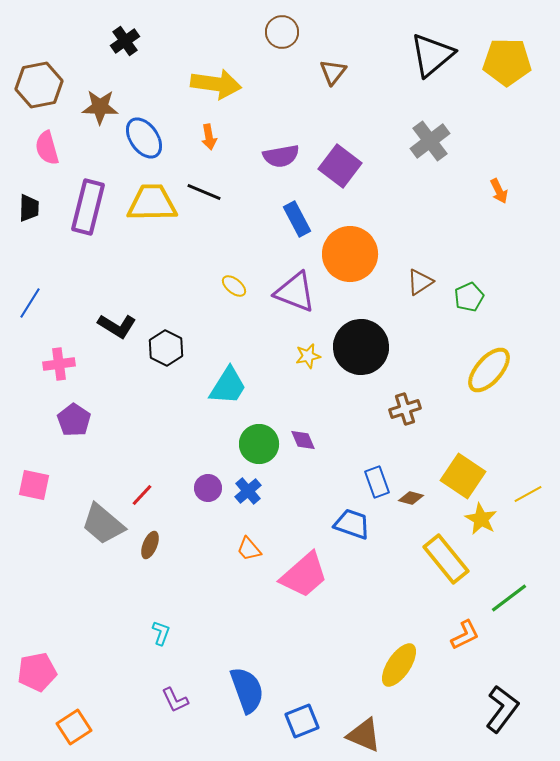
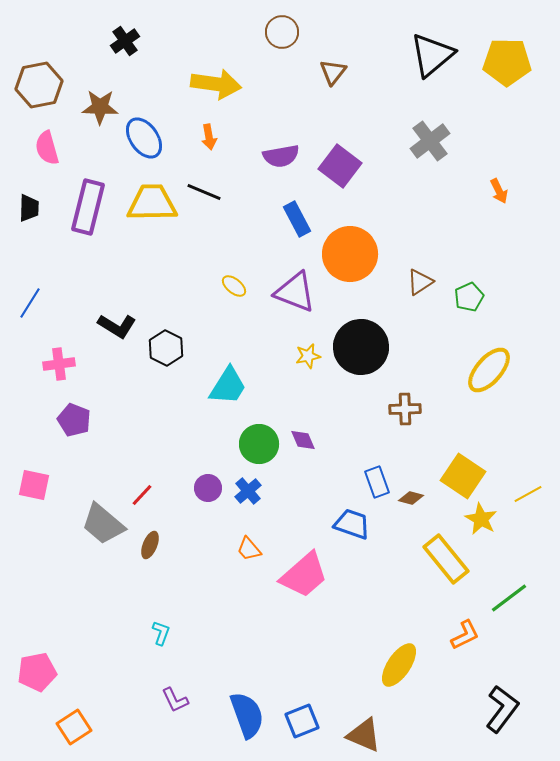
brown cross at (405, 409): rotated 16 degrees clockwise
purple pentagon at (74, 420): rotated 12 degrees counterclockwise
blue semicircle at (247, 690): moved 25 px down
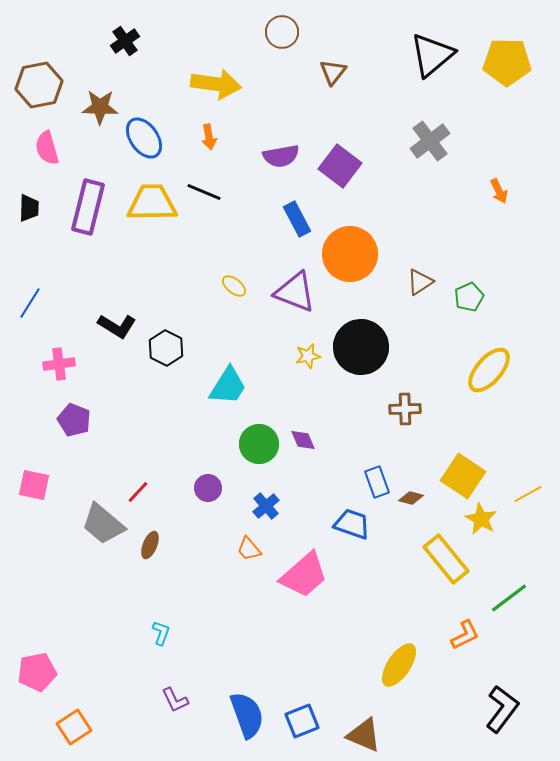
blue cross at (248, 491): moved 18 px right, 15 px down
red line at (142, 495): moved 4 px left, 3 px up
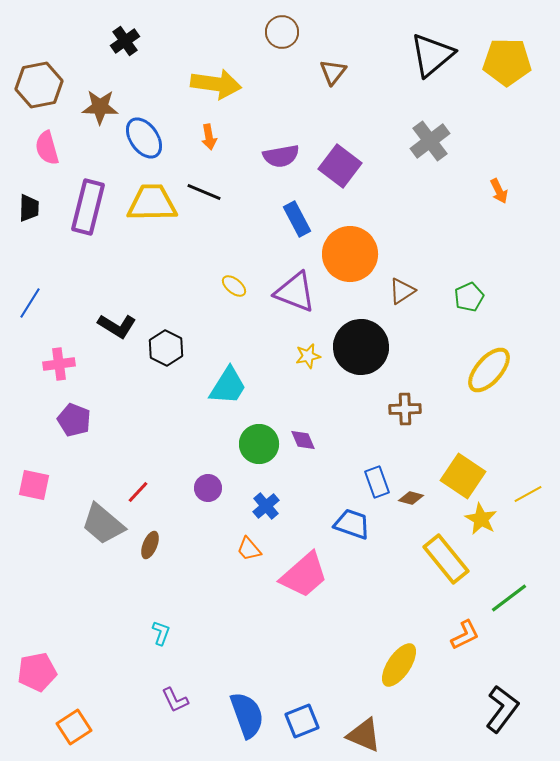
brown triangle at (420, 282): moved 18 px left, 9 px down
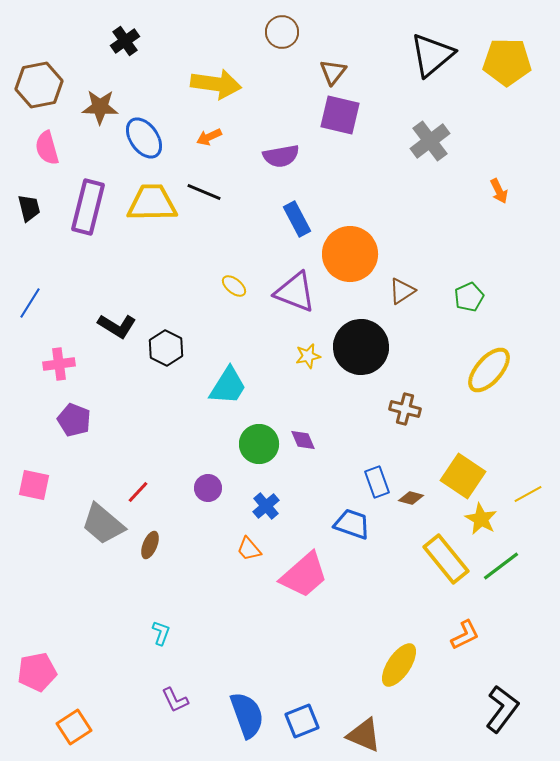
orange arrow at (209, 137): rotated 75 degrees clockwise
purple square at (340, 166): moved 51 px up; rotated 24 degrees counterclockwise
black trapezoid at (29, 208): rotated 16 degrees counterclockwise
brown cross at (405, 409): rotated 16 degrees clockwise
green line at (509, 598): moved 8 px left, 32 px up
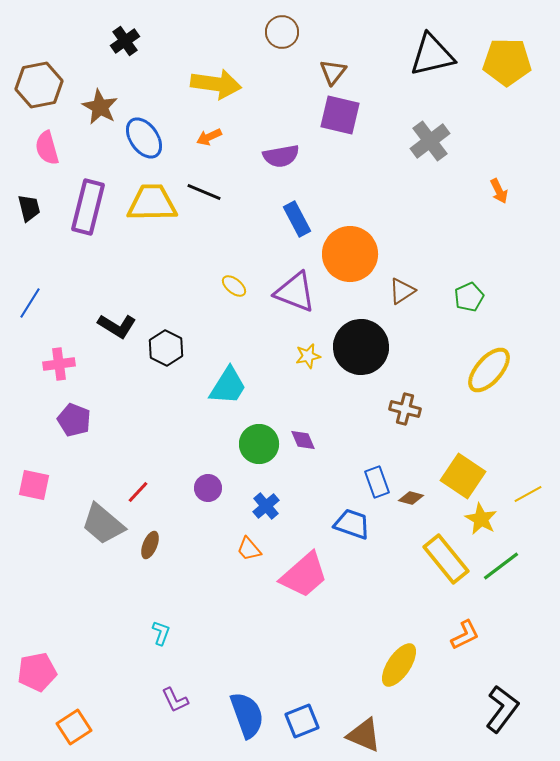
black triangle at (432, 55): rotated 27 degrees clockwise
brown star at (100, 107): rotated 27 degrees clockwise
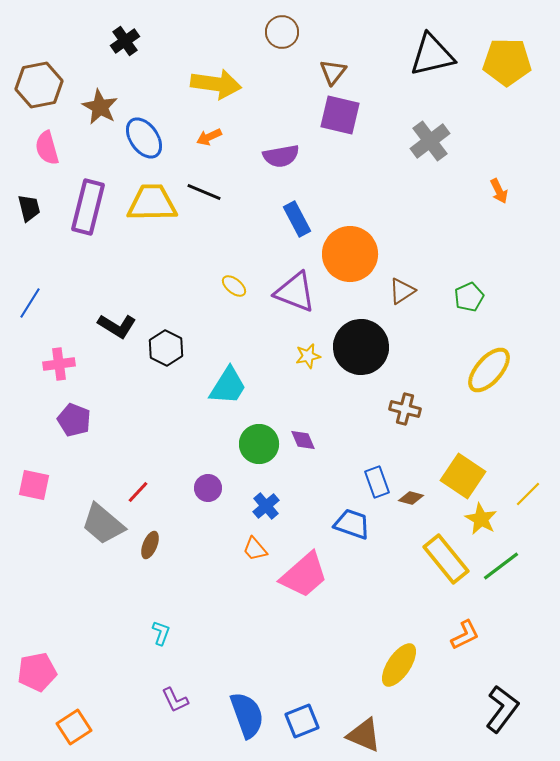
yellow line at (528, 494): rotated 16 degrees counterclockwise
orange trapezoid at (249, 549): moved 6 px right
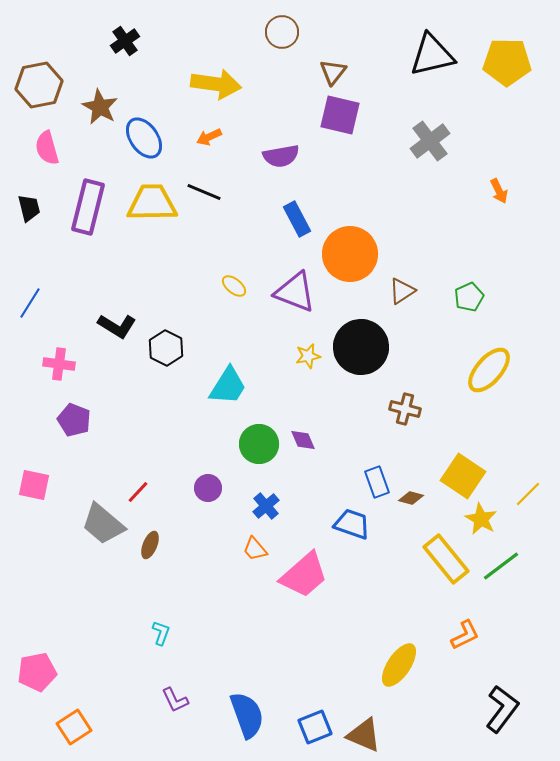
pink cross at (59, 364): rotated 16 degrees clockwise
blue square at (302, 721): moved 13 px right, 6 px down
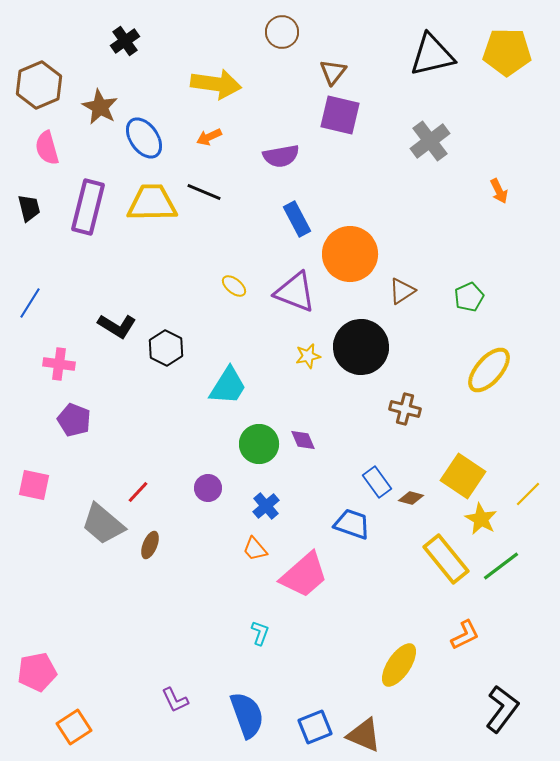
yellow pentagon at (507, 62): moved 10 px up
brown hexagon at (39, 85): rotated 12 degrees counterclockwise
blue rectangle at (377, 482): rotated 16 degrees counterclockwise
cyan L-shape at (161, 633): moved 99 px right
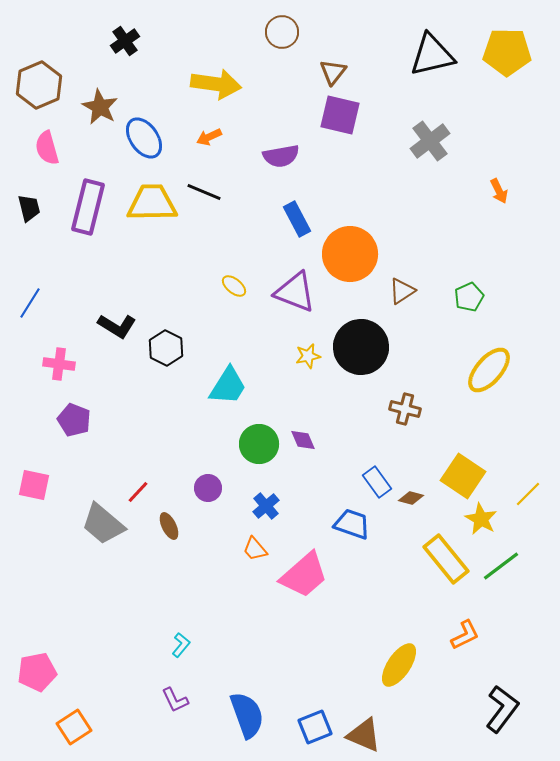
brown ellipse at (150, 545): moved 19 px right, 19 px up; rotated 48 degrees counterclockwise
cyan L-shape at (260, 633): moved 79 px left, 12 px down; rotated 20 degrees clockwise
